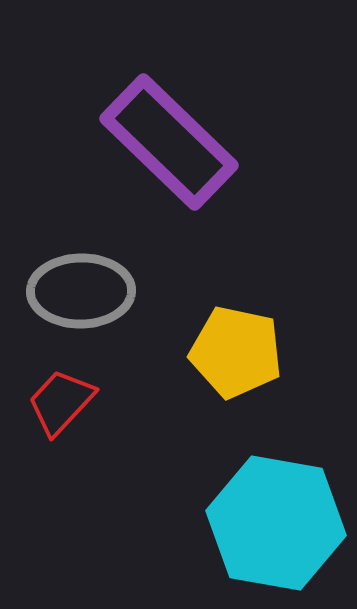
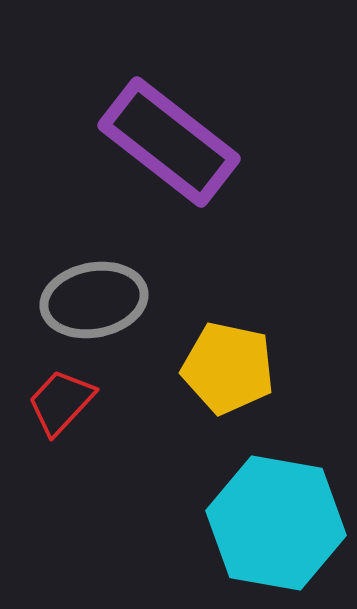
purple rectangle: rotated 6 degrees counterclockwise
gray ellipse: moved 13 px right, 9 px down; rotated 10 degrees counterclockwise
yellow pentagon: moved 8 px left, 16 px down
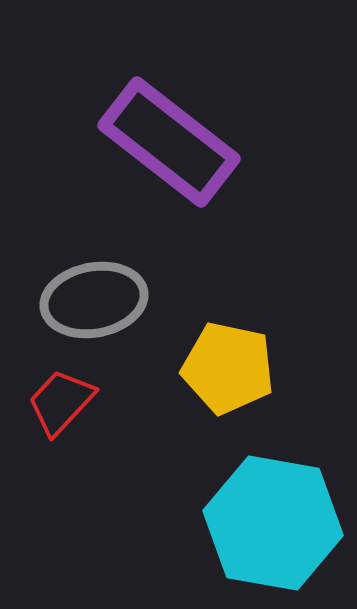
cyan hexagon: moved 3 px left
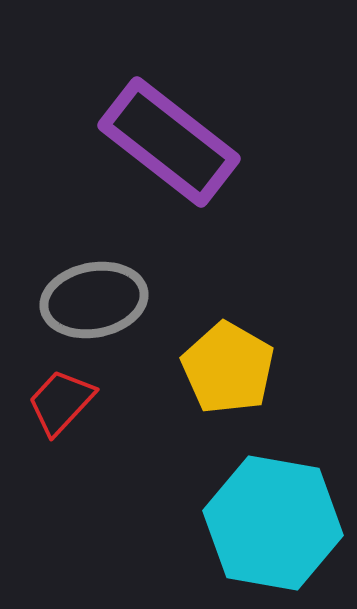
yellow pentagon: rotated 18 degrees clockwise
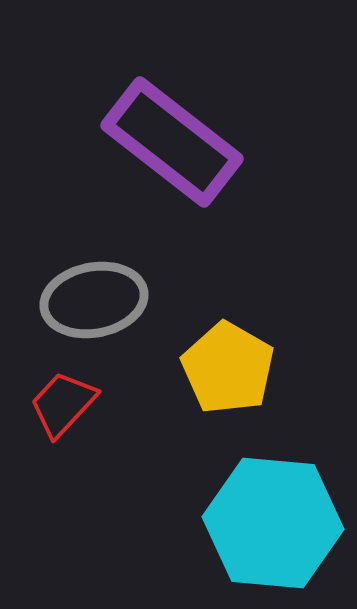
purple rectangle: moved 3 px right
red trapezoid: moved 2 px right, 2 px down
cyan hexagon: rotated 5 degrees counterclockwise
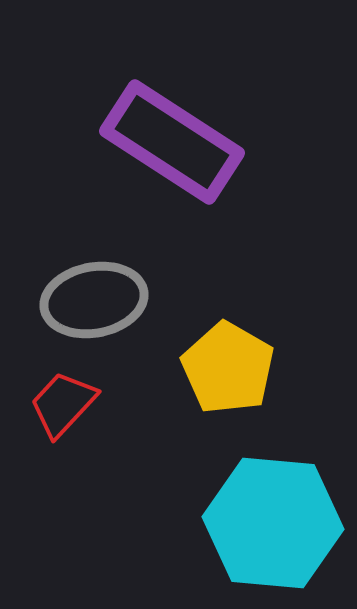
purple rectangle: rotated 5 degrees counterclockwise
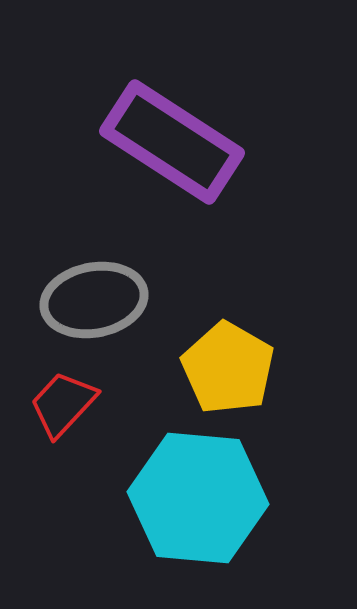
cyan hexagon: moved 75 px left, 25 px up
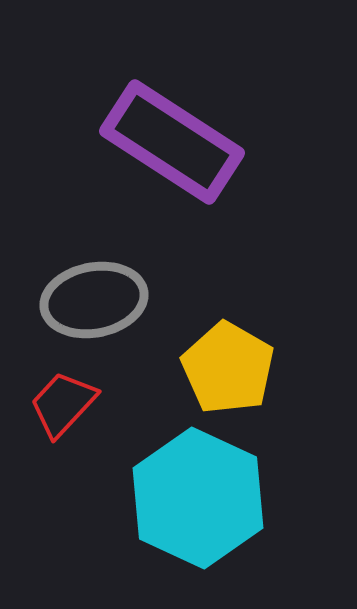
cyan hexagon: rotated 20 degrees clockwise
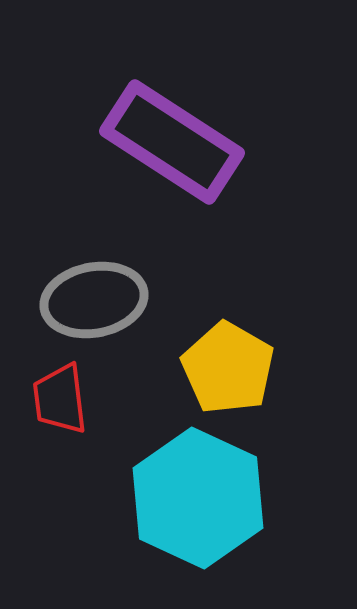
red trapezoid: moved 3 px left, 5 px up; rotated 50 degrees counterclockwise
